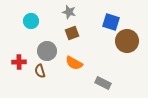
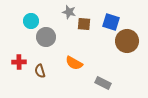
brown square: moved 12 px right, 9 px up; rotated 24 degrees clockwise
gray circle: moved 1 px left, 14 px up
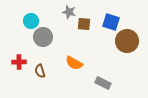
gray circle: moved 3 px left
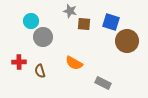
gray star: moved 1 px right, 1 px up
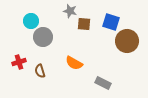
red cross: rotated 16 degrees counterclockwise
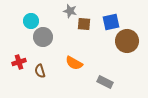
blue square: rotated 30 degrees counterclockwise
gray rectangle: moved 2 px right, 1 px up
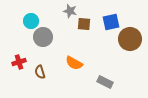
brown circle: moved 3 px right, 2 px up
brown semicircle: moved 1 px down
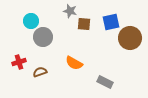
brown circle: moved 1 px up
brown semicircle: rotated 88 degrees clockwise
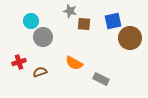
blue square: moved 2 px right, 1 px up
gray rectangle: moved 4 px left, 3 px up
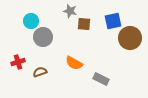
red cross: moved 1 px left
